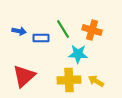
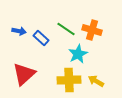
green line: moved 3 px right; rotated 24 degrees counterclockwise
blue rectangle: rotated 42 degrees clockwise
cyan star: rotated 30 degrees counterclockwise
red triangle: moved 2 px up
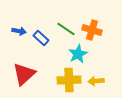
yellow arrow: rotated 35 degrees counterclockwise
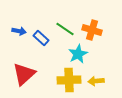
green line: moved 1 px left
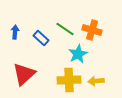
blue arrow: moved 4 px left, 1 px down; rotated 96 degrees counterclockwise
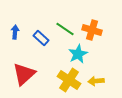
yellow cross: rotated 35 degrees clockwise
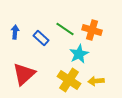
cyan star: moved 1 px right
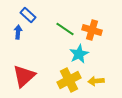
blue arrow: moved 3 px right
blue rectangle: moved 13 px left, 23 px up
red triangle: moved 2 px down
yellow cross: rotated 30 degrees clockwise
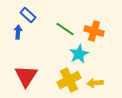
orange cross: moved 2 px right, 1 px down
red triangle: moved 2 px right; rotated 15 degrees counterclockwise
yellow arrow: moved 1 px left, 2 px down
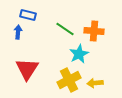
blue rectangle: rotated 28 degrees counterclockwise
orange cross: rotated 12 degrees counterclockwise
red triangle: moved 1 px right, 7 px up
